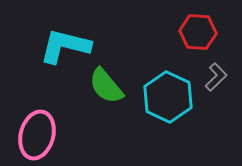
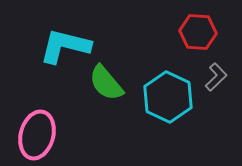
green semicircle: moved 3 px up
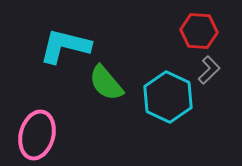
red hexagon: moved 1 px right, 1 px up
gray L-shape: moved 7 px left, 7 px up
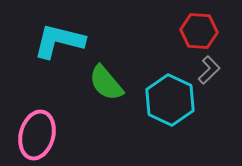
cyan L-shape: moved 6 px left, 5 px up
cyan hexagon: moved 2 px right, 3 px down
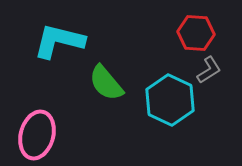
red hexagon: moved 3 px left, 2 px down
gray L-shape: rotated 12 degrees clockwise
